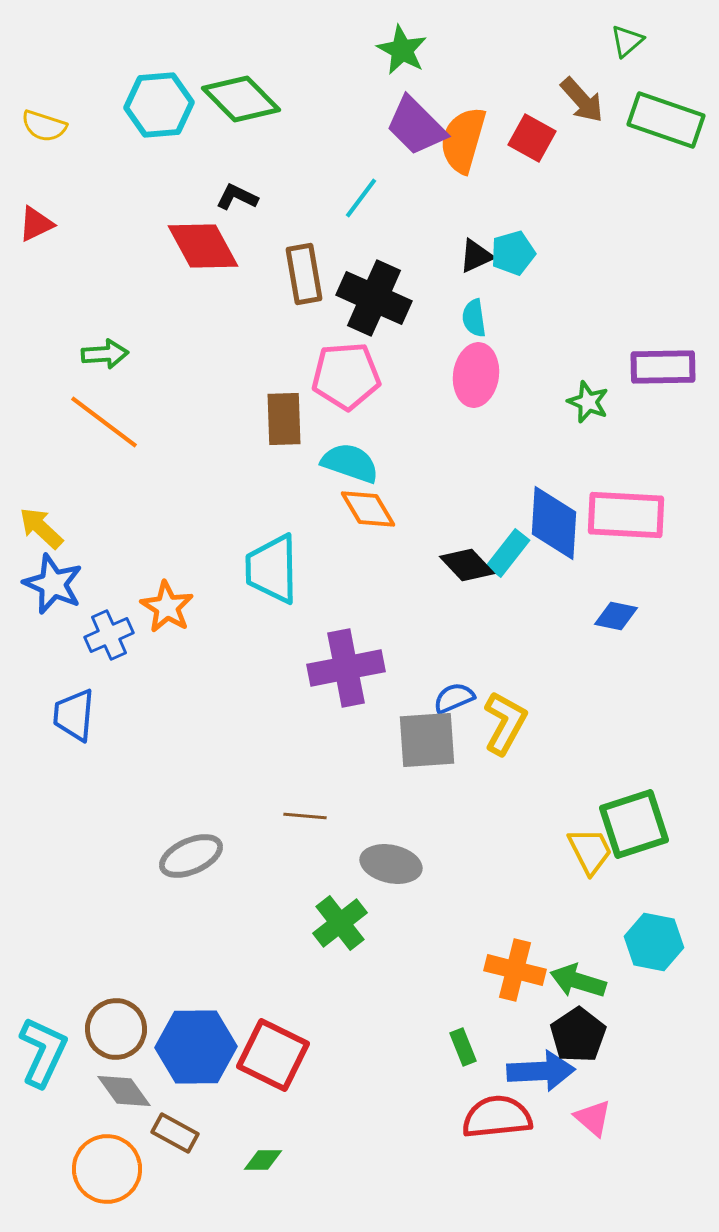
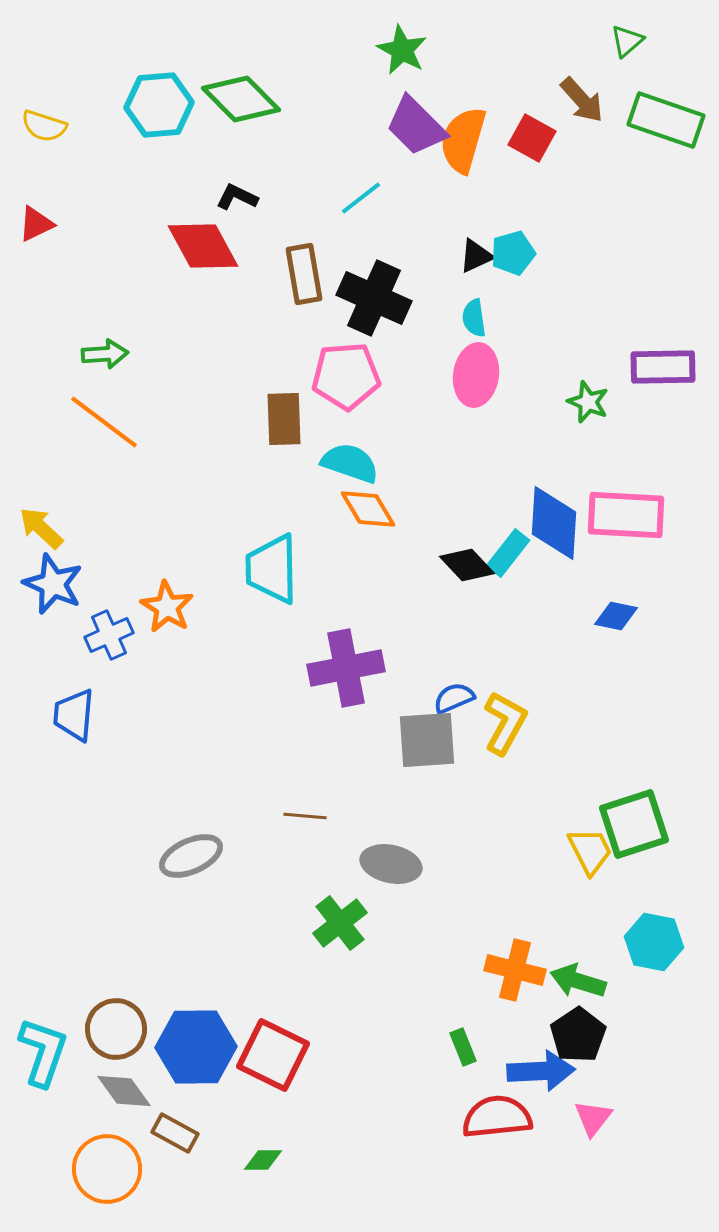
cyan line at (361, 198): rotated 15 degrees clockwise
cyan L-shape at (43, 1052): rotated 6 degrees counterclockwise
pink triangle at (593, 1118): rotated 27 degrees clockwise
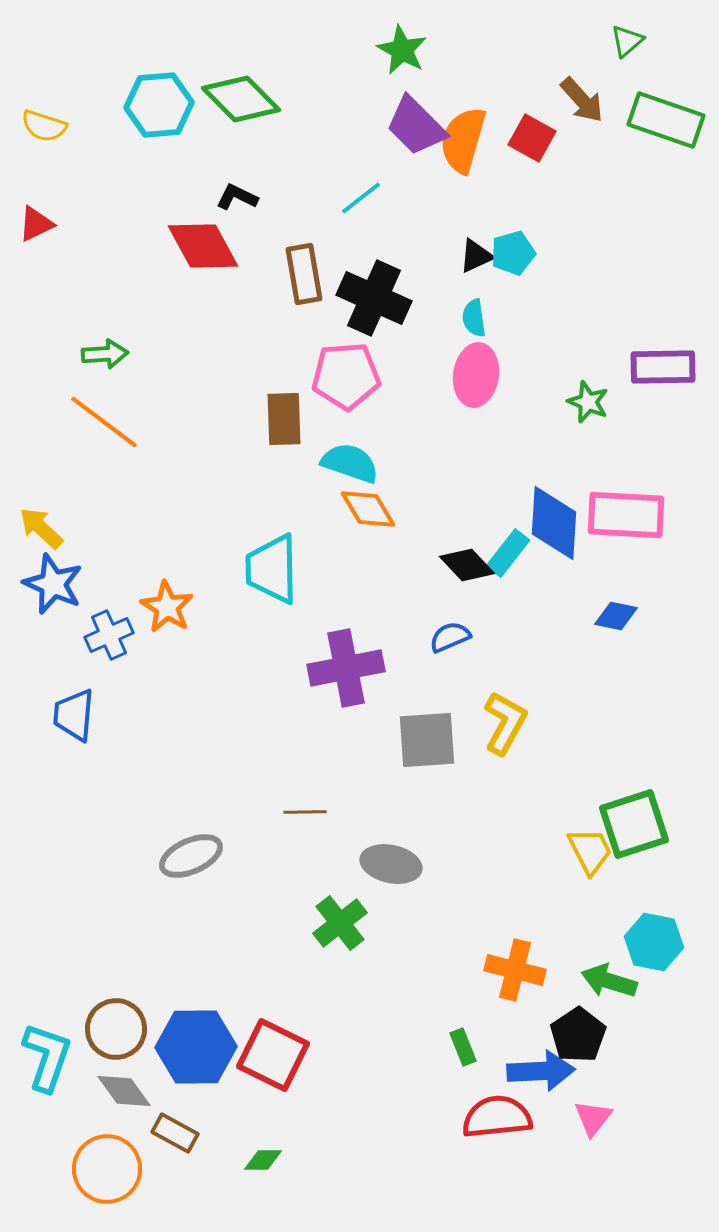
blue semicircle at (454, 698): moved 4 px left, 61 px up
brown line at (305, 816): moved 4 px up; rotated 6 degrees counterclockwise
green arrow at (578, 981): moved 31 px right
cyan L-shape at (43, 1052): moved 4 px right, 5 px down
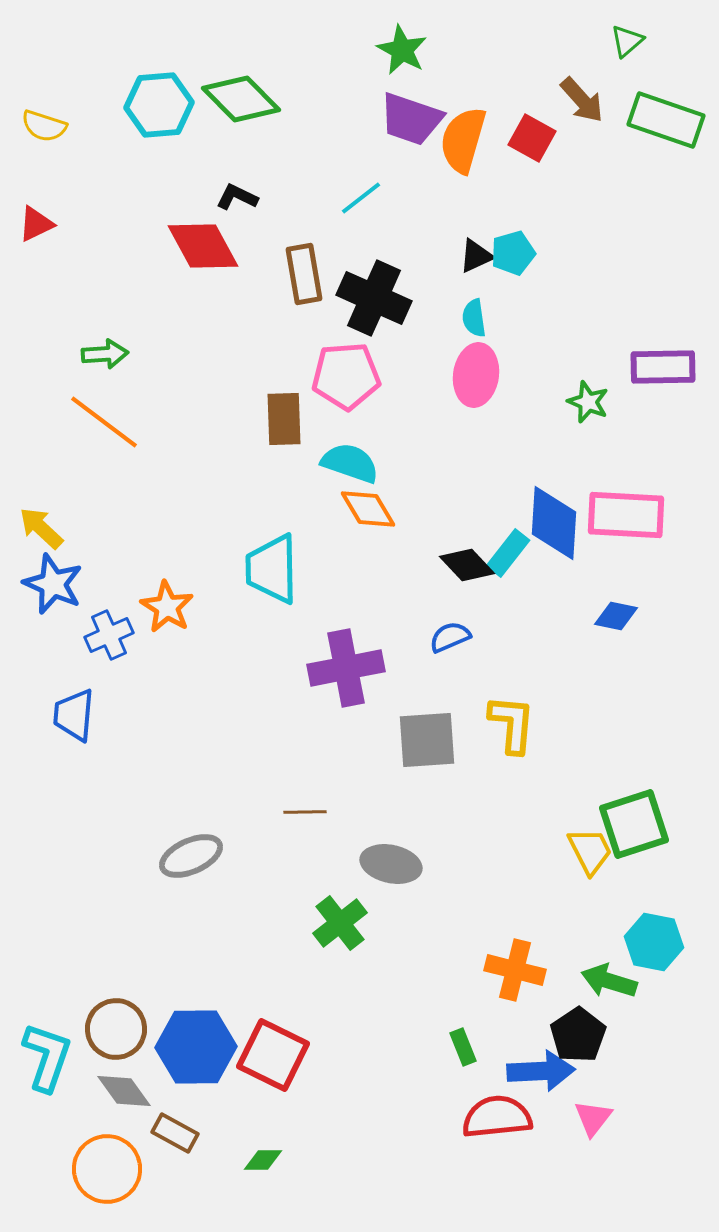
purple trapezoid at (416, 126): moved 5 px left, 7 px up; rotated 26 degrees counterclockwise
yellow L-shape at (505, 723): moved 7 px right, 1 px down; rotated 24 degrees counterclockwise
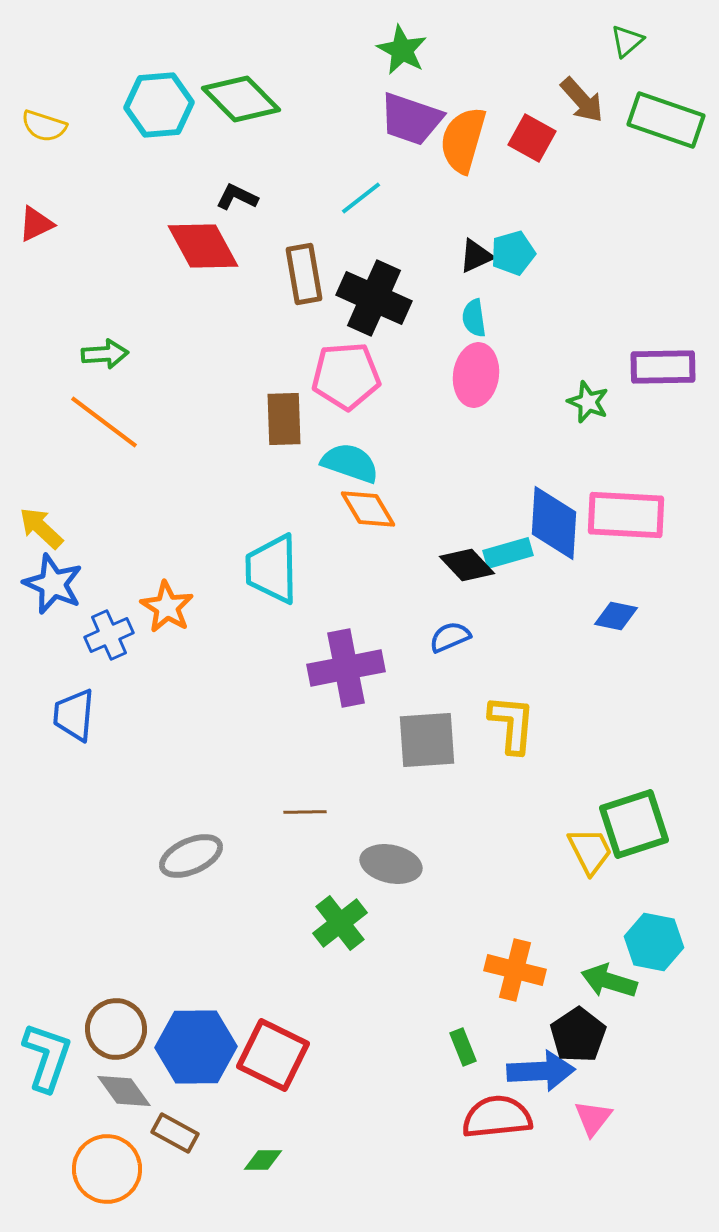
cyan rectangle at (508, 553): rotated 36 degrees clockwise
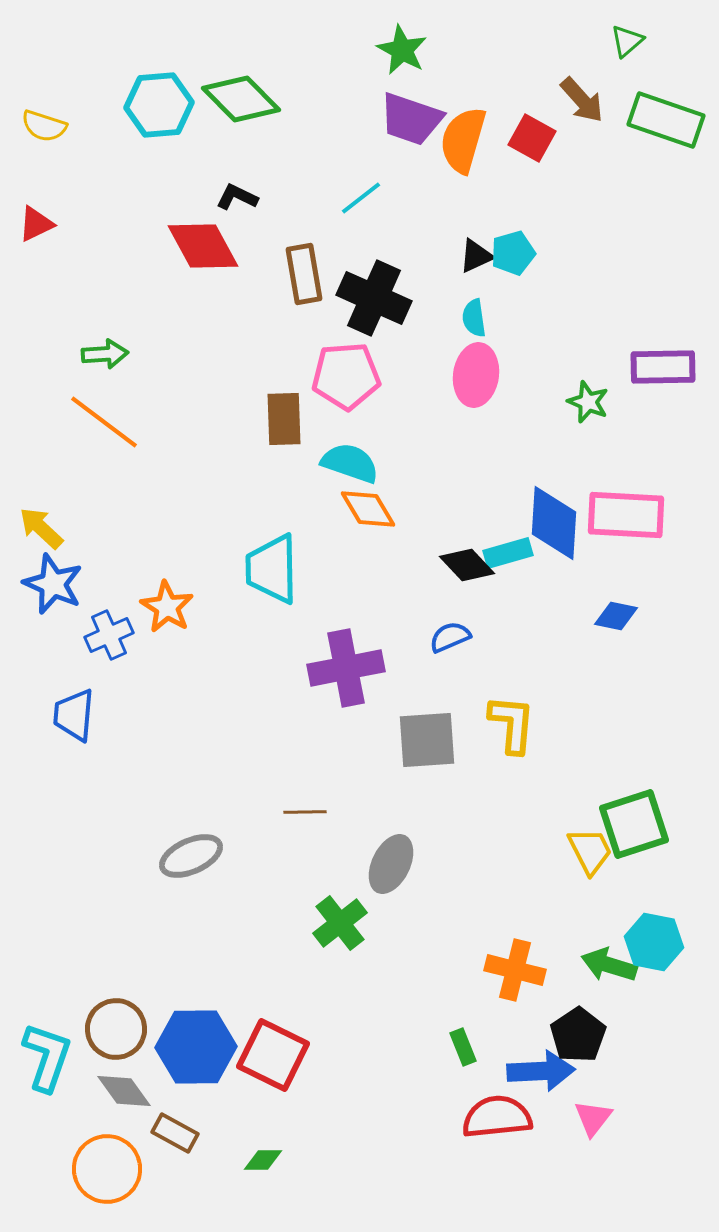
gray ellipse at (391, 864): rotated 76 degrees counterclockwise
green arrow at (609, 981): moved 16 px up
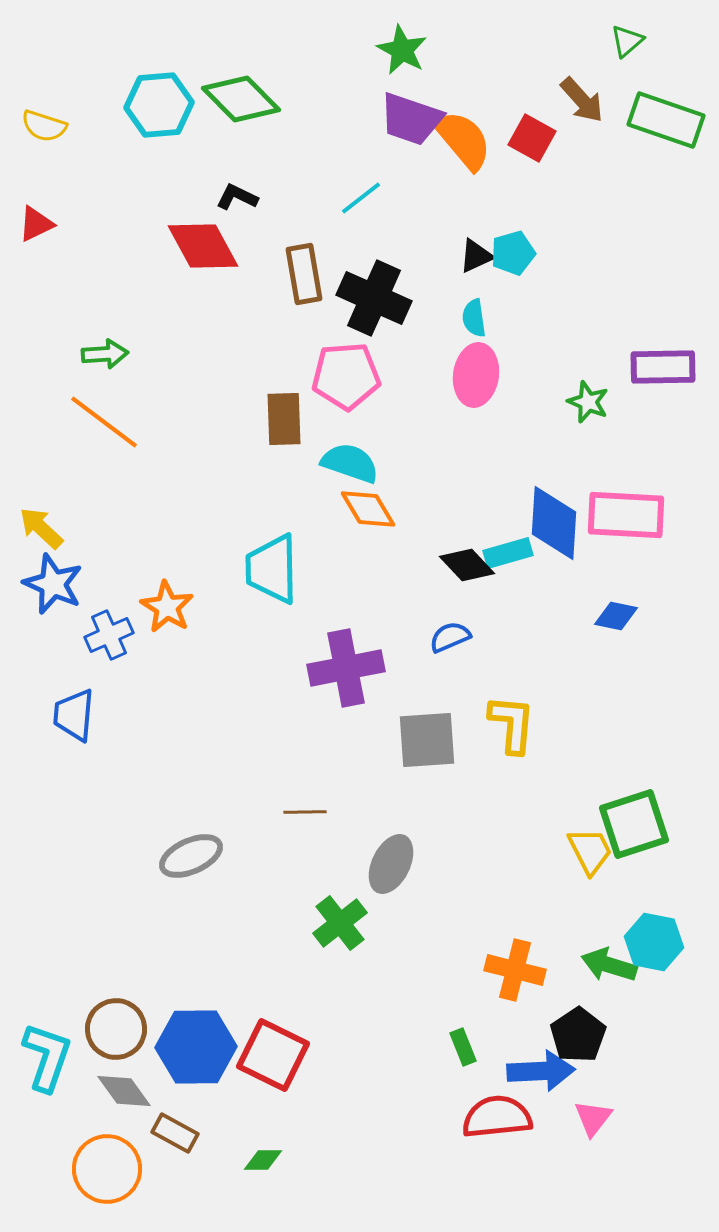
orange semicircle at (463, 140): rotated 124 degrees clockwise
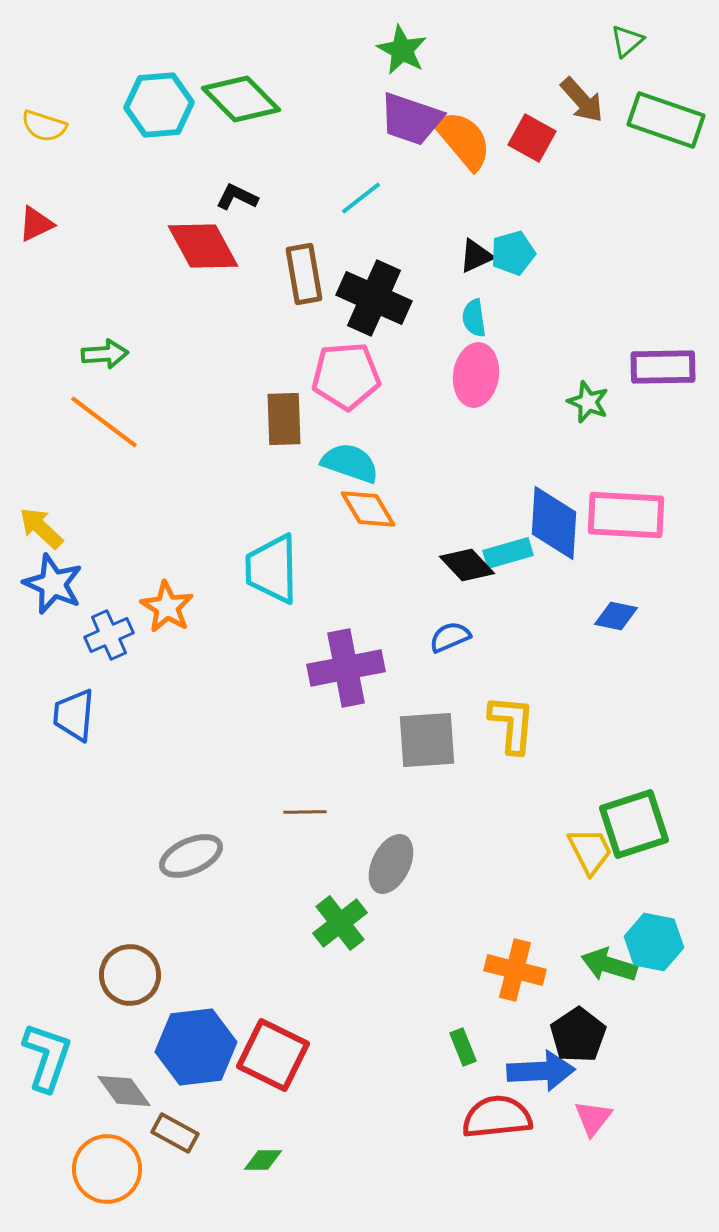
brown circle at (116, 1029): moved 14 px right, 54 px up
blue hexagon at (196, 1047): rotated 6 degrees counterclockwise
